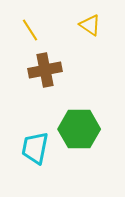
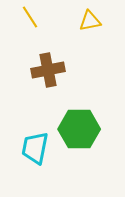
yellow triangle: moved 4 px up; rotated 45 degrees counterclockwise
yellow line: moved 13 px up
brown cross: moved 3 px right
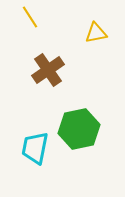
yellow triangle: moved 6 px right, 12 px down
brown cross: rotated 24 degrees counterclockwise
green hexagon: rotated 12 degrees counterclockwise
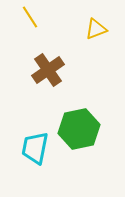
yellow triangle: moved 4 px up; rotated 10 degrees counterclockwise
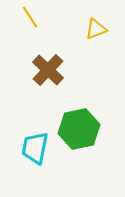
brown cross: rotated 12 degrees counterclockwise
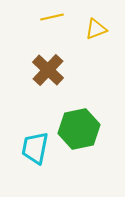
yellow line: moved 22 px right; rotated 70 degrees counterclockwise
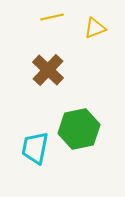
yellow triangle: moved 1 px left, 1 px up
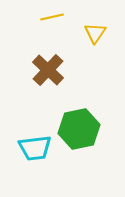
yellow triangle: moved 5 px down; rotated 35 degrees counterclockwise
cyan trapezoid: rotated 108 degrees counterclockwise
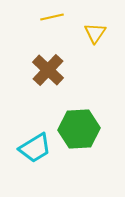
green hexagon: rotated 9 degrees clockwise
cyan trapezoid: rotated 24 degrees counterclockwise
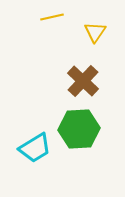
yellow triangle: moved 1 px up
brown cross: moved 35 px right, 11 px down
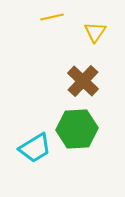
green hexagon: moved 2 px left
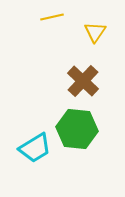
green hexagon: rotated 9 degrees clockwise
